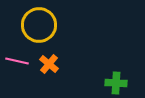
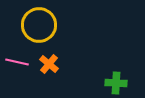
pink line: moved 1 px down
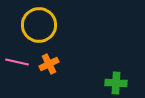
orange cross: rotated 24 degrees clockwise
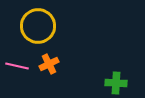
yellow circle: moved 1 px left, 1 px down
pink line: moved 4 px down
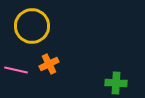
yellow circle: moved 6 px left
pink line: moved 1 px left, 4 px down
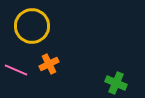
pink line: rotated 10 degrees clockwise
green cross: rotated 20 degrees clockwise
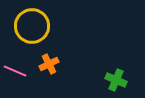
pink line: moved 1 px left, 1 px down
green cross: moved 3 px up
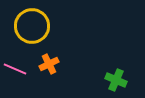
pink line: moved 2 px up
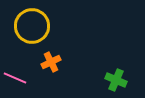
orange cross: moved 2 px right, 2 px up
pink line: moved 9 px down
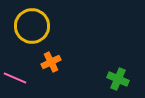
green cross: moved 2 px right, 1 px up
